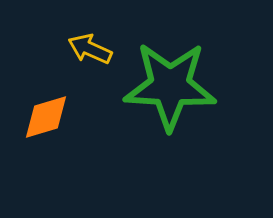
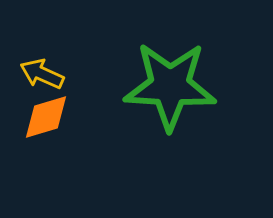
yellow arrow: moved 48 px left, 25 px down
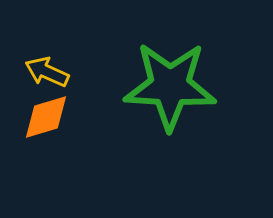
yellow arrow: moved 5 px right, 2 px up
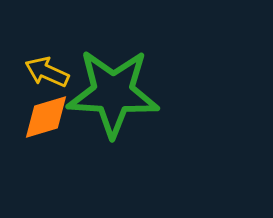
green star: moved 57 px left, 7 px down
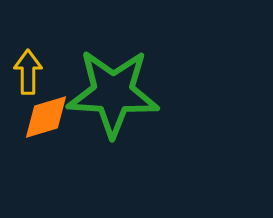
yellow arrow: moved 19 px left; rotated 66 degrees clockwise
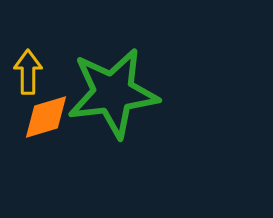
green star: rotated 10 degrees counterclockwise
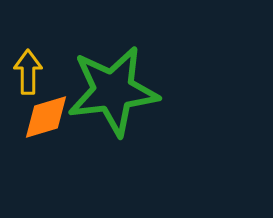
green star: moved 2 px up
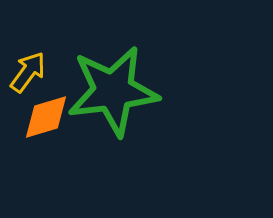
yellow arrow: rotated 36 degrees clockwise
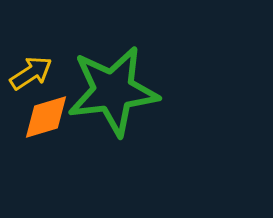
yellow arrow: moved 3 px right, 1 px down; rotated 21 degrees clockwise
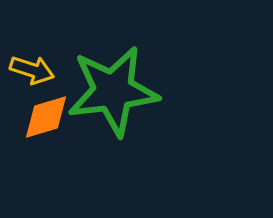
yellow arrow: moved 1 px right, 3 px up; rotated 51 degrees clockwise
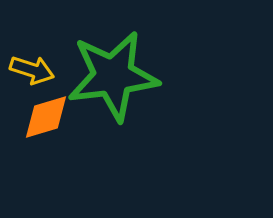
green star: moved 15 px up
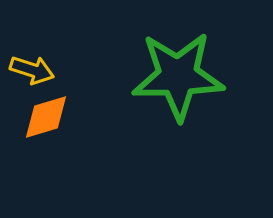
green star: moved 65 px right; rotated 6 degrees clockwise
